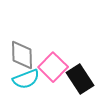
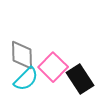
cyan semicircle: rotated 24 degrees counterclockwise
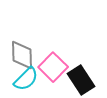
black rectangle: moved 1 px right, 1 px down
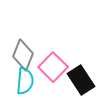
gray diamond: moved 1 px right; rotated 24 degrees clockwise
cyan semicircle: moved 1 px left, 2 px down; rotated 40 degrees counterclockwise
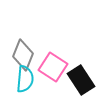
pink square: rotated 12 degrees counterclockwise
cyan semicircle: moved 2 px up
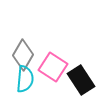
gray diamond: rotated 8 degrees clockwise
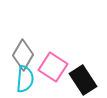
black rectangle: moved 2 px right
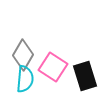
black rectangle: moved 2 px right, 4 px up; rotated 16 degrees clockwise
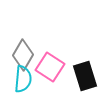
pink square: moved 3 px left
cyan semicircle: moved 2 px left
